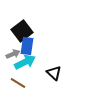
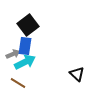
black square: moved 6 px right, 6 px up
blue rectangle: moved 2 px left
black triangle: moved 23 px right, 1 px down
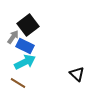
blue rectangle: rotated 72 degrees counterclockwise
gray arrow: moved 17 px up; rotated 32 degrees counterclockwise
